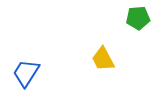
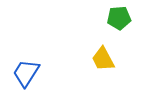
green pentagon: moved 19 px left
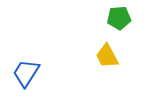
yellow trapezoid: moved 4 px right, 3 px up
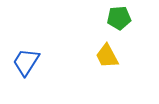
blue trapezoid: moved 11 px up
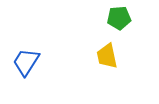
yellow trapezoid: rotated 16 degrees clockwise
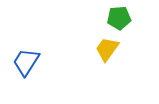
yellow trapezoid: moved 7 px up; rotated 48 degrees clockwise
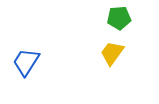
yellow trapezoid: moved 5 px right, 4 px down
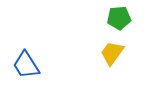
blue trapezoid: moved 3 px down; rotated 64 degrees counterclockwise
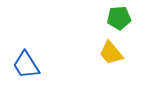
yellow trapezoid: moved 1 px left; rotated 76 degrees counterclockwise
